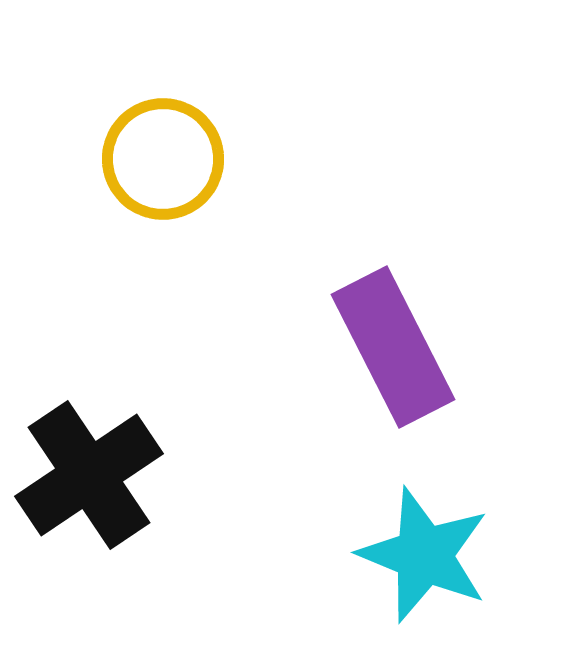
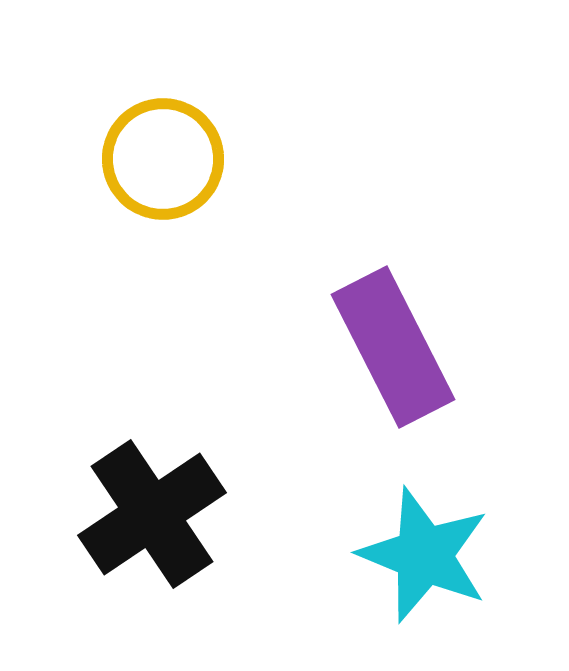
black cross: moved 63 px right, 39 px down
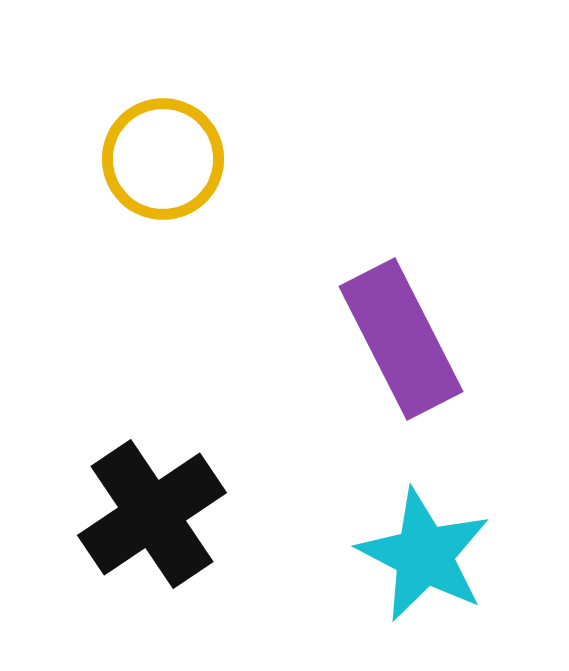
purple rectangle: moved 8 px right, 8 px up
cyan star: rotated 5 degrees clockwise
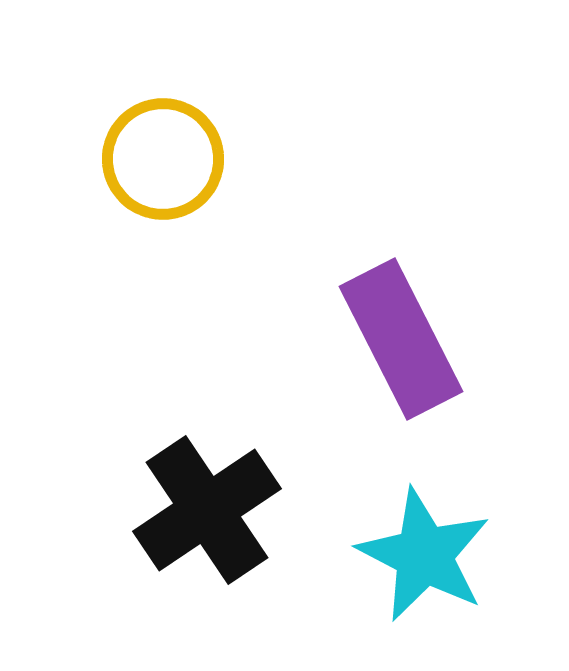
black cross: moved 55 px right, 4 px up
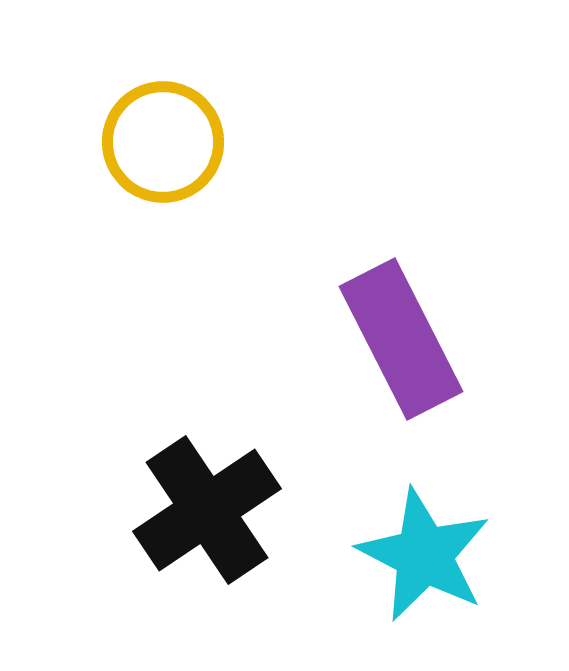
yellow circle: moved 17 px up
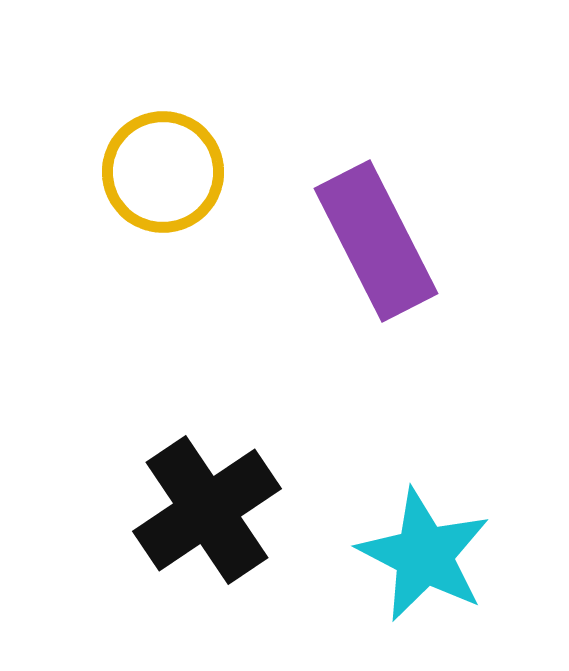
yellow circle: moved 30 px down
purple rectangle: moved 25 px left, 98 px up
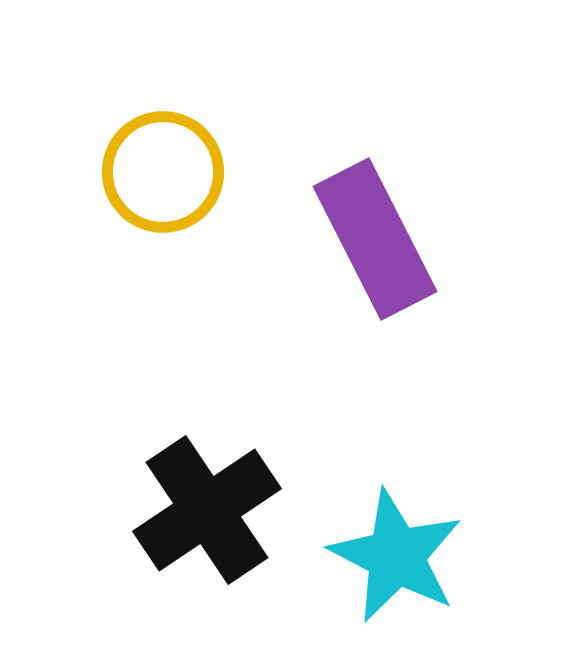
purple rectangle: moved 1 px left, 2 px up
cyan star: moved 28 px left, 1 px down
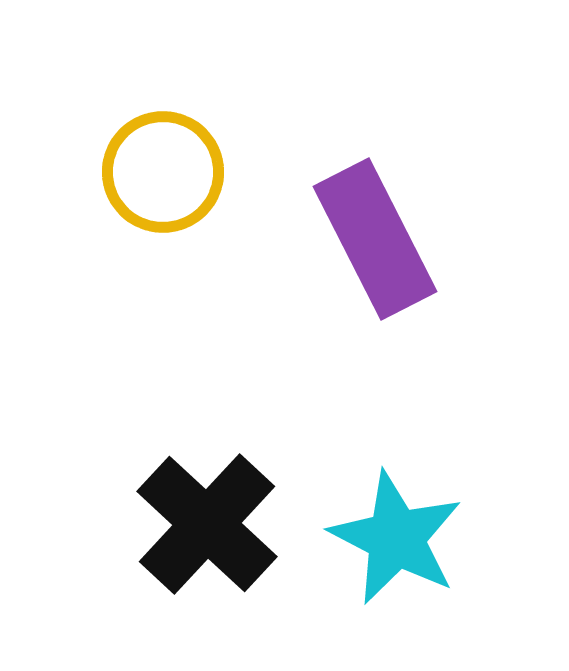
black cross: moved 14 px down; rotated 13 degrees counterclockwise
cyan star: moved 18 px up
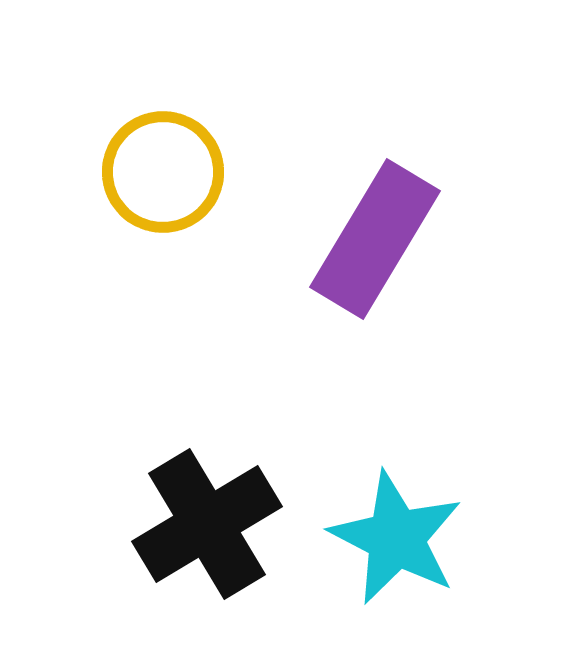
purple rectangle: rotated 58 degrees clockwise
black cross: rotated 16 degrees clockwise
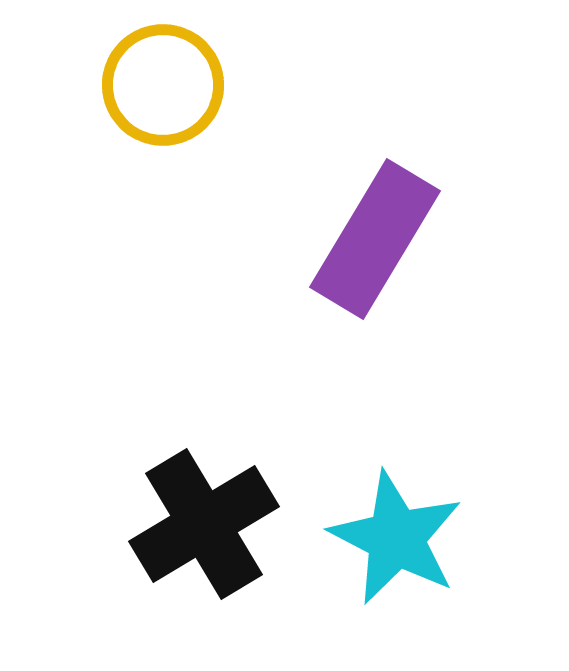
yellow circle: moved 87 px up
black cross: moved 3 px left
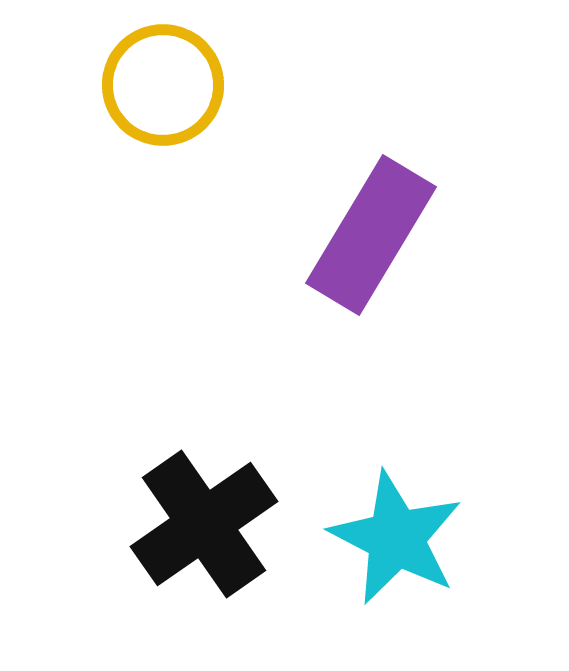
purple rectangle: moved 4 px left, 4 px up
black cross: rotated 4 degrees counterclockwise
